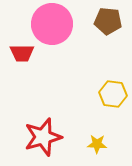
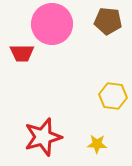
yellow hexagon: moved 2 px down
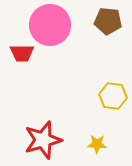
pink circle: moved 2 px left, 1 px down
red star: moved 3 px down
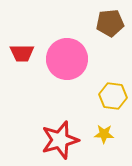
brown pentagon: moved 2 px right, 2 px down; rotated 12 degrees counterclockwise
pink circle: moved 17 px right, 34 px down
red star: moved 17 px right
yellow star: moved 7 px right, 10 px up
